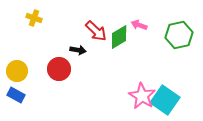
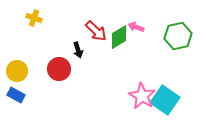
pink arrow: moved 3 px left, 2 px down
green hexagon: moved 1 px left, 1 px down
black arrow: rotated 63 degrees clockwise
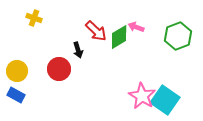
green hexagon: rotated 8 degrees counterclockwise
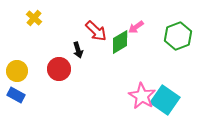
yellow cross: rotated 21 degrees clockwise
pink arrow: rotated 56 degrees counterclockwise
green diamond: moved 1 px right, 5 px down
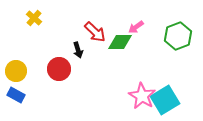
red arrow: moved 1 px left, 1 px down
green diamond: rotated 30 degrees clockwise
yellow circle: moved 1 px left
cyan square: rotated 24 degrees clockwise
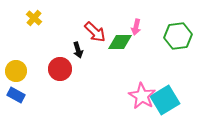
pink arrow: rotated 42 degrees counterclockwise
green hexagon: rotated 12 degrees clockwise
red circle: moved 1 px right
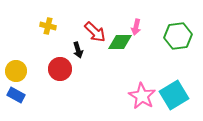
yellow cross: moved 14 px right, 8 px down; rotated 28 degrees counterclockwise
cyan square: moved 9 px right, 5 px up
